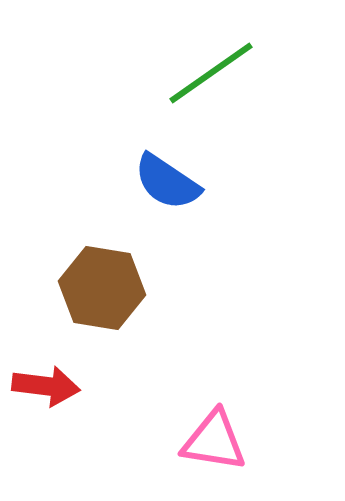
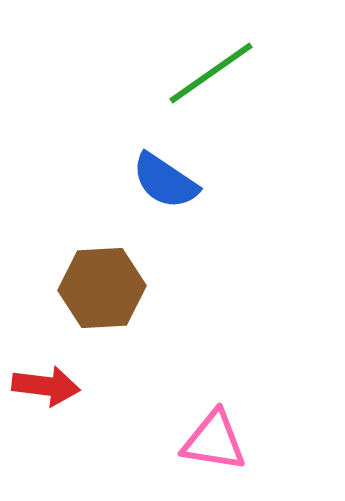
blue semicircle: moved 2 px left, 1 px up
brown hexagon: rotated 12 degrees counterclockwise
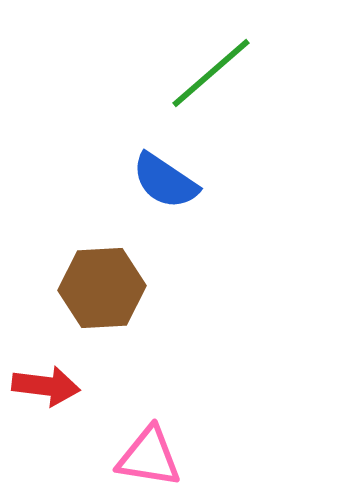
green line: rotated 6 degrees counterclockwise
pink triangle: moved 65 px left, 16 px down
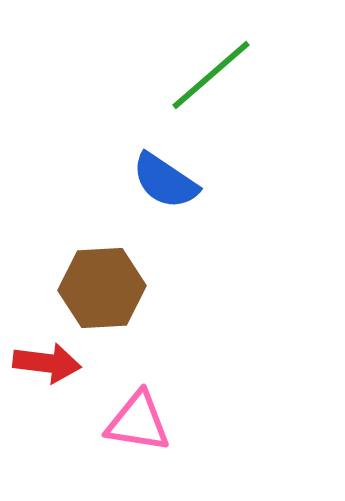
green line: moved 2 px down
red arrow: moved 1 px right, 23 px up
pink triangle: moved 11 px left, 35 px up
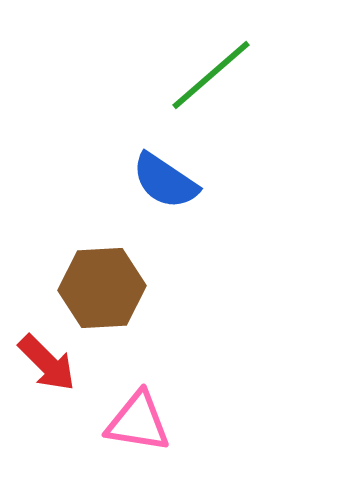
red arrow: rotated 38 degrees clockwise
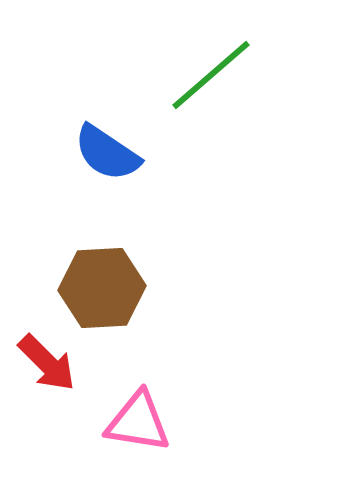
blue semicircle: moved 58 px left, 28 px up
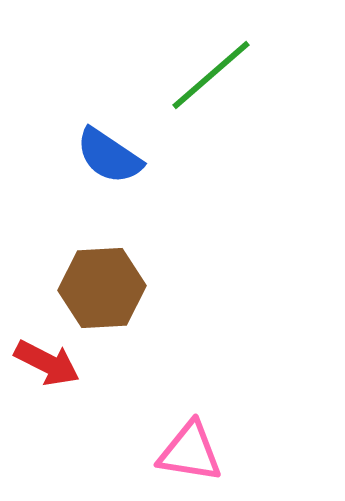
blue semicircle: moved 2 px right, 3 px down
red arrow: rotated 18 degrees counterclockwise
pink triangle: moved 52 px right, 30 px down
